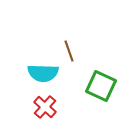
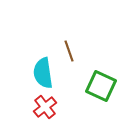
cyan semicircle: rotated 80 degrees clockwise
red cross: rotated 10 degrees clockwise
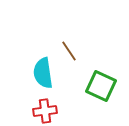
brown line: rotated 15 degrees counterclockwise
red cross: moved 4 px down; rotated 30 degrees clockwise
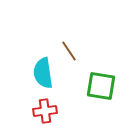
green square: rotated 16 degrees counterclockwise
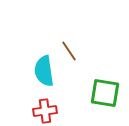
cyan semicircle: moved 1 px right, 2 px up
green square: moved 4 px right, 7 px down
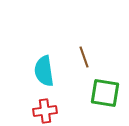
brown line: moved 15 px right, 6 px down; rotated 15 degrees clockwise
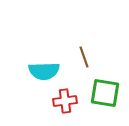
cyan semicircle: rotated 84 degrees counterclockwise
red cross: moved 20 px right, 10 px up
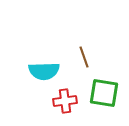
green square: moved 1 px left
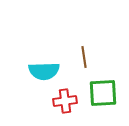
brown line: rotated 10 degrees clockwise
green square: moved 1 px left; rotated 12 degrees counterclockwise
